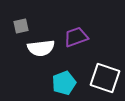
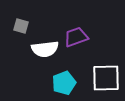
gray square: rotated 28 degrees clockwise
white semicircle: moved 4 px right, 1 px down
white square: moved 1 px right; rotated 20 degrees counterclockwise
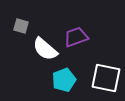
white semicircle: rotated 48 degrees clockwise
white square: rotated 12 degrees clockwise
cyan pentagon: moved 3 px up
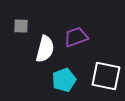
gray square: rotated 14 degrees counterclockwise
white semicircle: rotated 116 degrees counterclockwise
white square: moved 2 px up
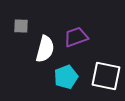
cyan pentagon: moved 2 px right, 3 px up
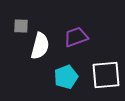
white semicircle: moved 5 px left, 3 px up
white square: moved 1 px up; rotated 16 degrees counterclockwise
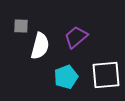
purple trapezoid: rotated 20 degrees counterclockwise
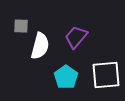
purple trapezoid: rotated 10 degrees counterclockwise
cyan pentagon: rotated 15 degrees counterclockwise
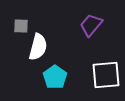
purple trapezoid: moved 15 px right, 12 px up
white semicircle: moved 2 px left, 1 px down
cyan pentagon: moved 11 px left
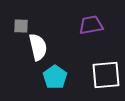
purple trapezoid: rotated 40 degrees clockwise
white semicircle: rotated 28 degrees counterclockwise
